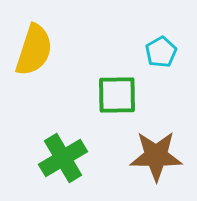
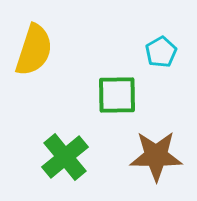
green cross: moved 2 px right, 1 px up; rotated 9 degrees counterclockwise
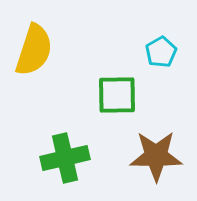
green cross: moved 1 px down; rotated 27 degrees clockwise
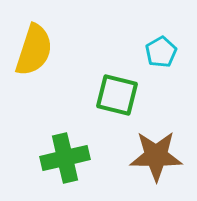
green square: rotated 15 degrees clockwise
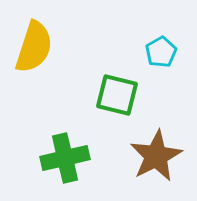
yellow semicircle: moved 3 px up
brown star: rotated 28 degrees counterclockwise
